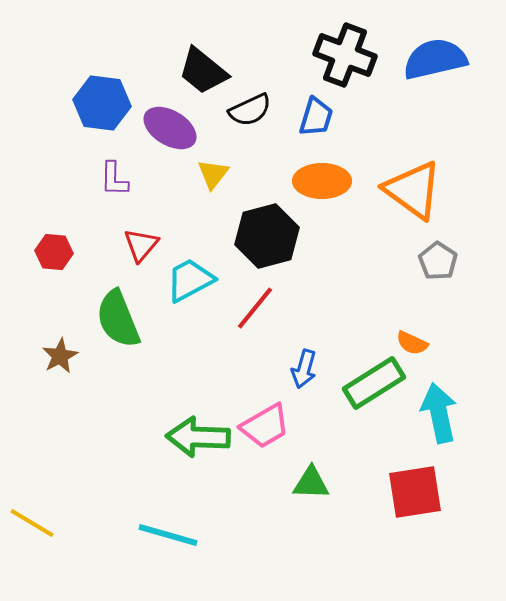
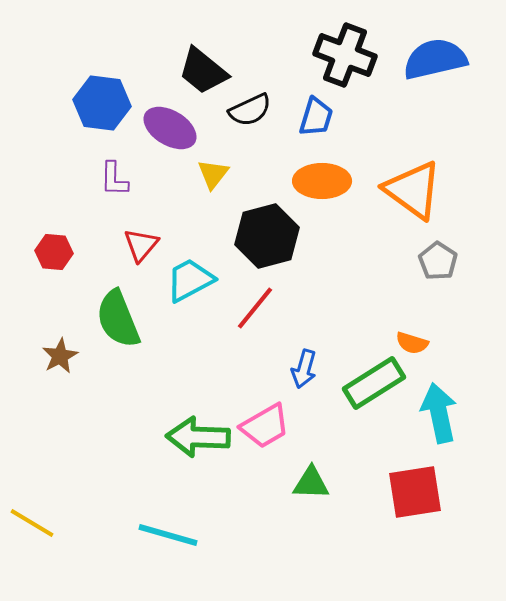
orange semicircle: rotated 8 degrees counterclockwise
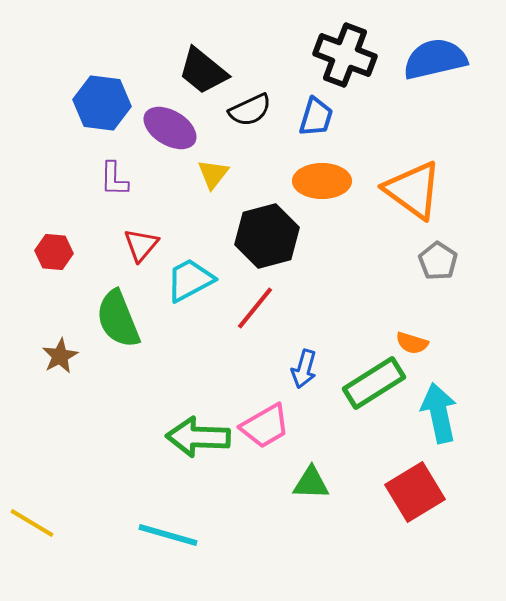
red square: rotated 22 degrees counterclockwise
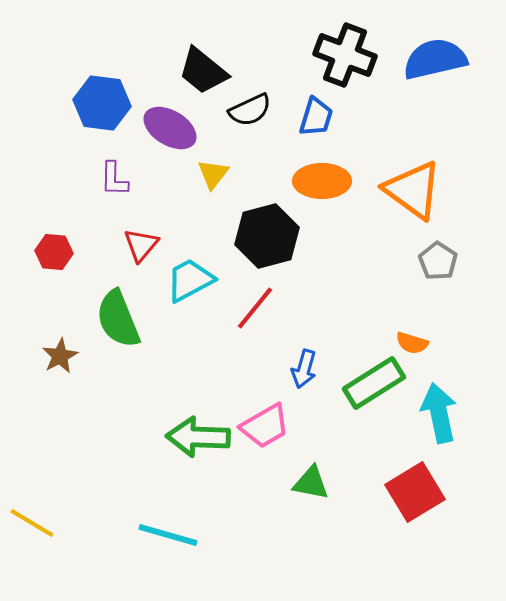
green triangle: rotated 9 degrees clockwise
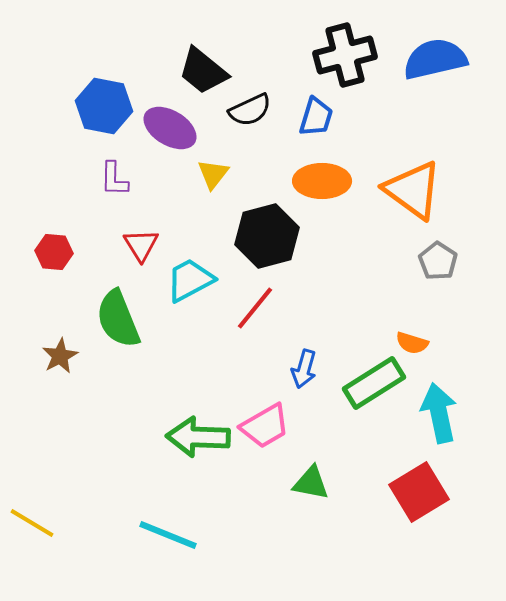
black cross: rotated 36 degrees counterclockwise
blue hexagon: moved 2 px right, 3 px down; rotated 4 degrees clockwise
red triangle: rotated 12 degrees counterclockwise
red square: moved 4 px right
cyan line: rotated 6 degrees clockwise
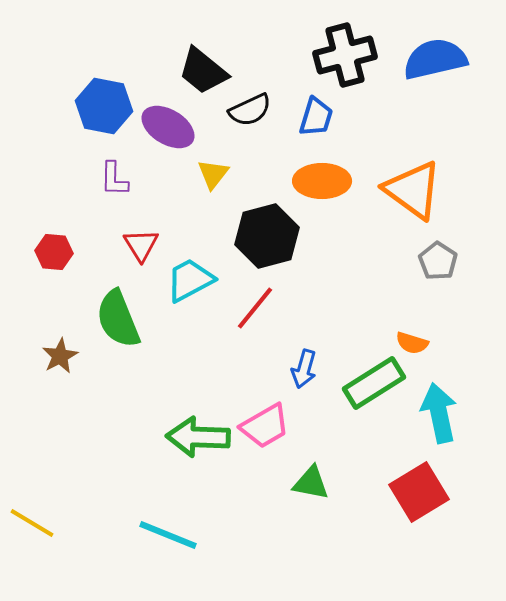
purple ellipse: moved 2 px left, 1 px up
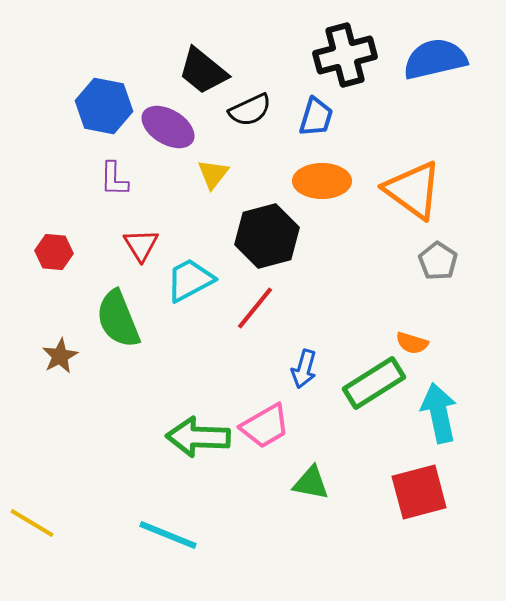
red square: rotated 16 degrees clockwise
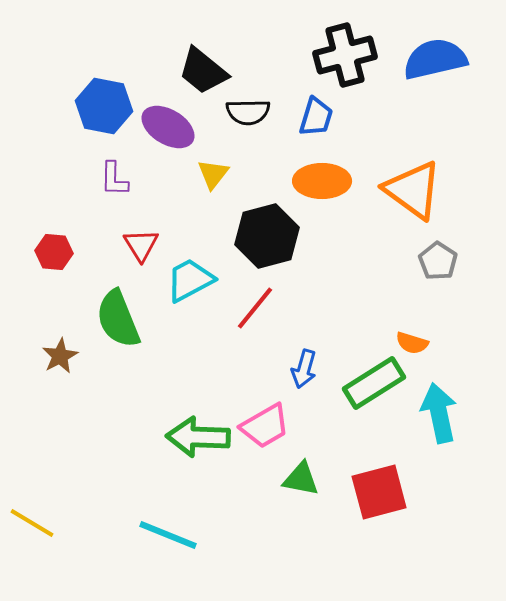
black semicircle: moved 2 px left, 2 px down; rotated 24 degrees clockwise
green triangle: moved 10 px left, 4 px up
red square: moved 40 px left
